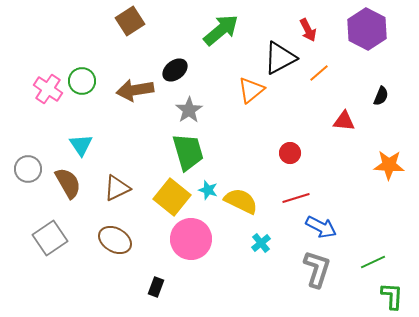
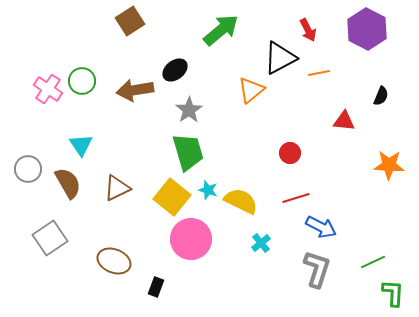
orange line: rotated 30 degrees clockwise
brown ellipse: moved 1 px left, 21 px down; rotated 8 degrees counterclockwise
green L-shape: moved 1 px right, 3 px up
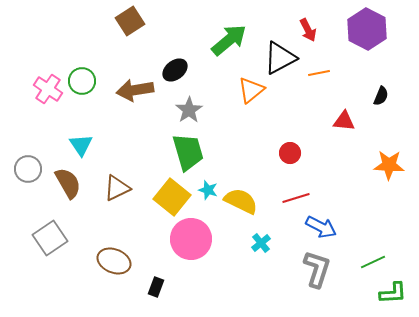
green arrow: moved 8 px right, 10 px down
green L-shape: rotated 84 degrees clockwise
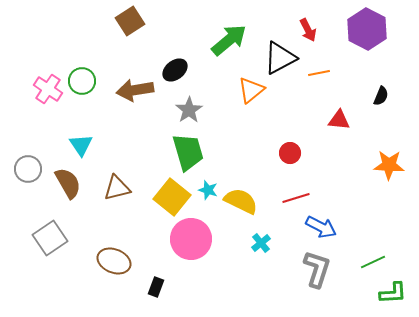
red triangle: moved 5 px left, 1 px up
brown triangle: rotated 12 degrees clockwise
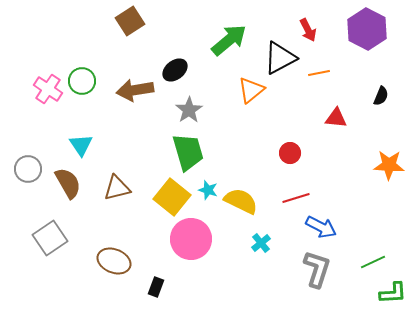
red triangle: moved 3 px left, 2 px up
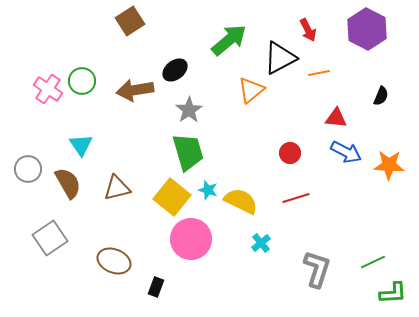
blue arrow: moved 25 px right, 75 px up
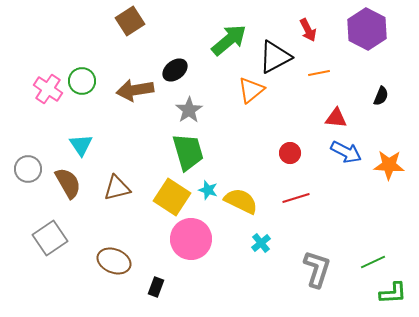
black triangle: moved 5 px left, 1 px up
yellow square: rotated 6 degrees counterclockwise
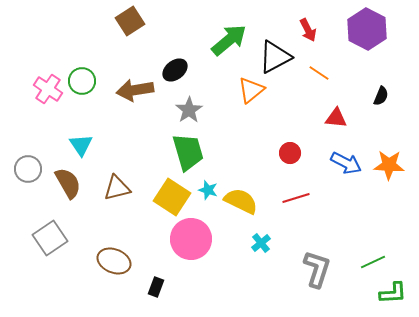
orange line: rotated 45 degrees clockwise
blue arrow: moved 11 px down
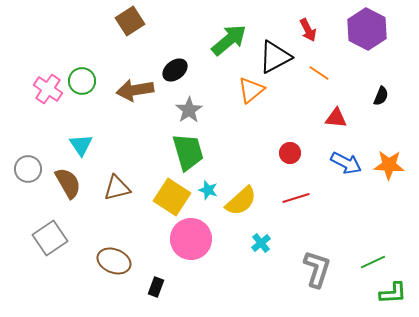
yellow semicircle: rotated 112 degrees clockwise
